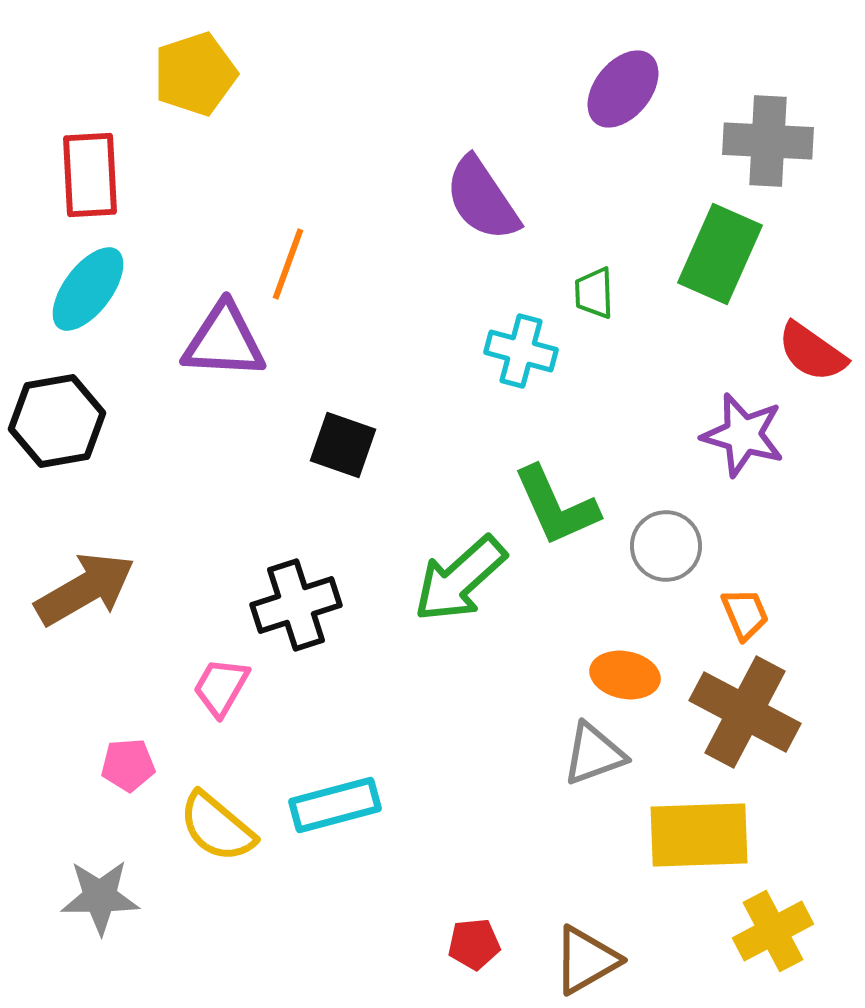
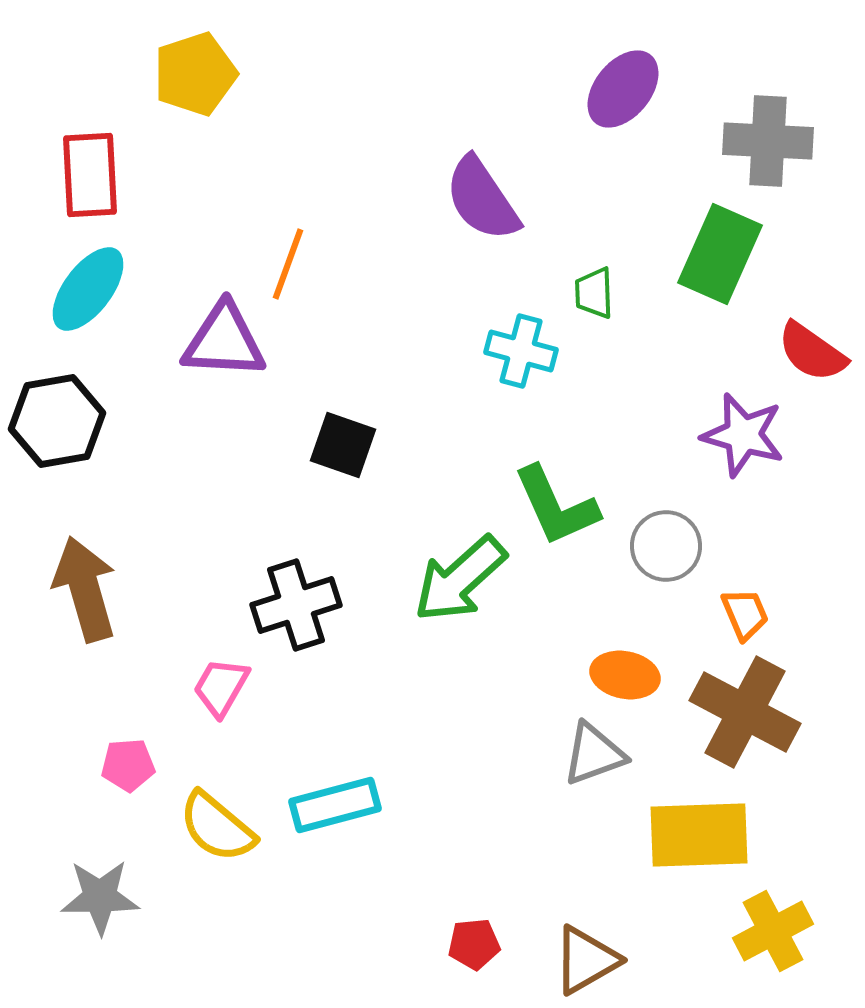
brown arrow: rotated 76 degrees counterclockwise
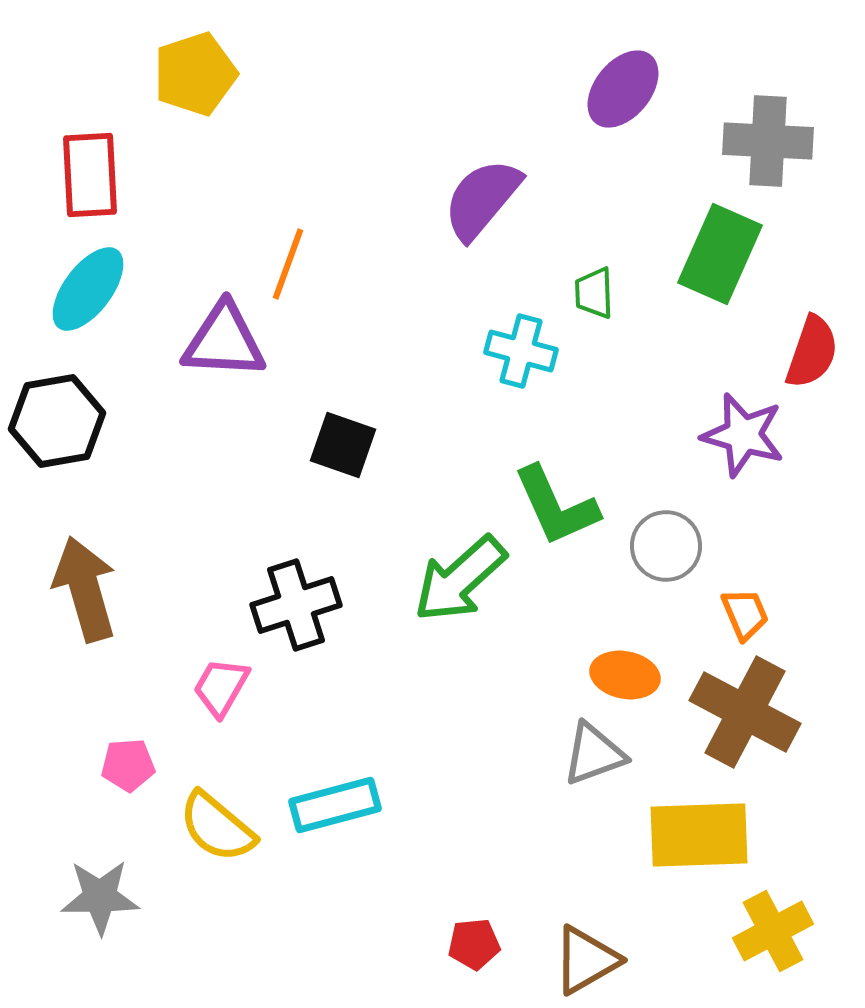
purple semicircle: rotated 74 degrees clockwise
red semicircle: rotated 106 degrees counterclockwise
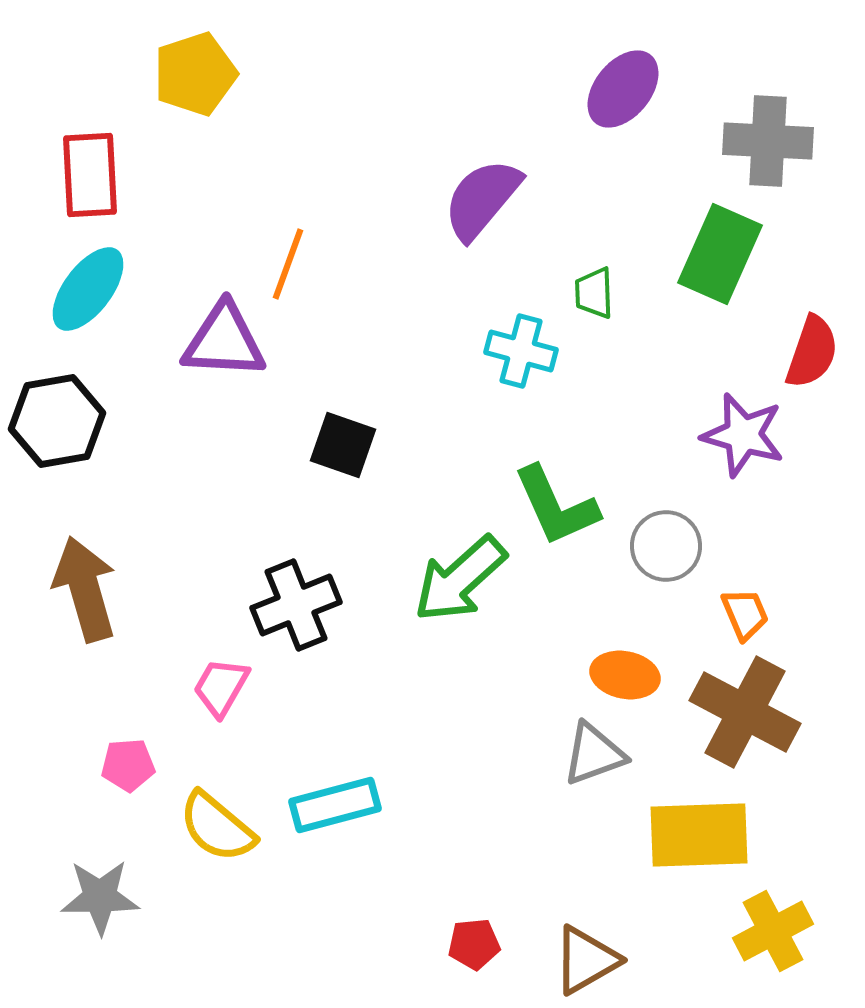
black cross: rotated 4 degrees counterclockwise
